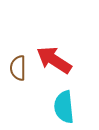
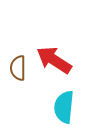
cyan semicircle: rotated 12 degrees clockwise
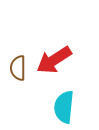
red arrow: rotated 66 degrees counterclockwise
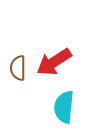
red arrow: moved 2 px down
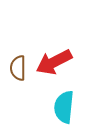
red arrow: rotated 6 degrees clockwise
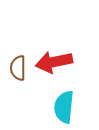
red arrow: rotated 15 degrees clockwise
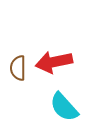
cyan semicircle: rotated 48 degrees counterclockwise
